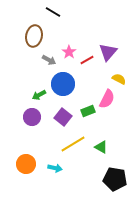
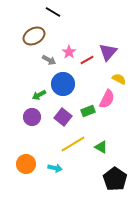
brown ellipse: rotated 50 degrees clockwise
black pentagon: rotated 25 degrees clockwise
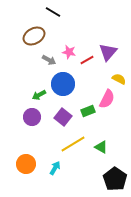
pink star: rotated 24 degrees counterclockwise
cyan arrow: rotated 72 degrees counterclockwise
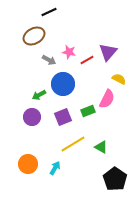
black line: moved 4 px left; rotated 56 degrees counterclockwise
purple square: rotated 30 degrees clockwise
orange circle: moved 2 px right
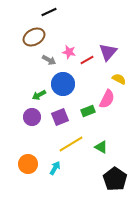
brown ellipse: moved 1 px down
purple square: moved 3 px left
yellow line: moved 2 px left
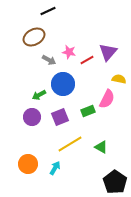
black line: moved 1 px left, 1 px up
yellow semicircle: rotated 16 degrees counterclockwise
yellow line: moved 1 px left
black pentagon: moved 3 px down
